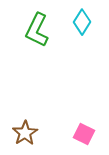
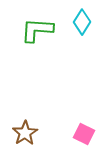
green L-shape: rotated 68 degrees clockwise
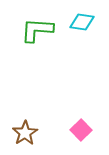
cyan diamond: rotated 65 degrees clockwise
pink square: moved 3 px left, 4 px up; rotated 20 degrees clockwise
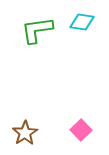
green L-shape: rotated 12 degrees counterclockwise
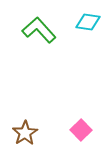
cyan diamond: moved 6 px right
green L-shape: moved 2 px right; rotated 56 degrees clockwise
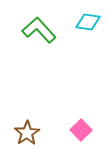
brown star: moved 2 px right
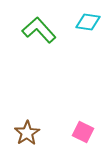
pink square: moved 2 px right, 2 px down; rotated 20 degrees counterclockwise
